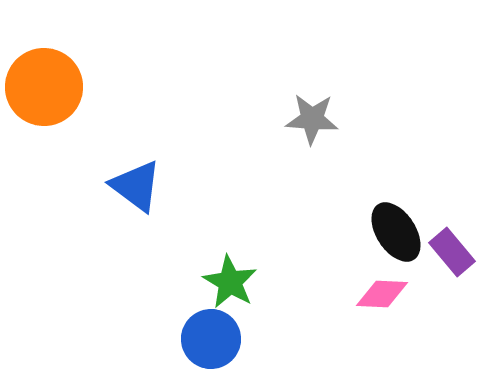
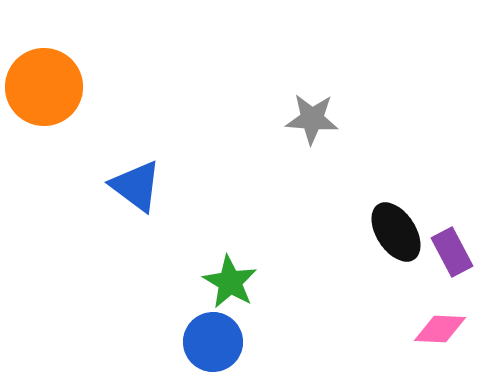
purple rectangle: rotated 12 degrees clockwise
pink diamond: moved 58 px right, 35 px down
blue circle: moved 2 px right, 3 px down
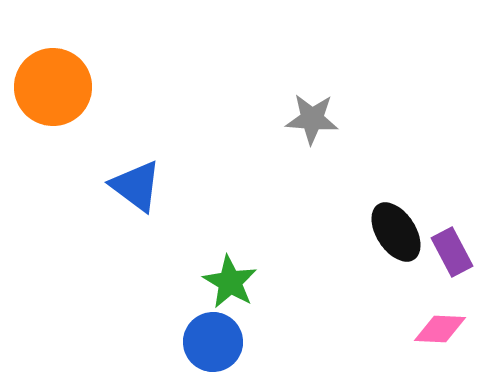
orange circle: moved 9 px right
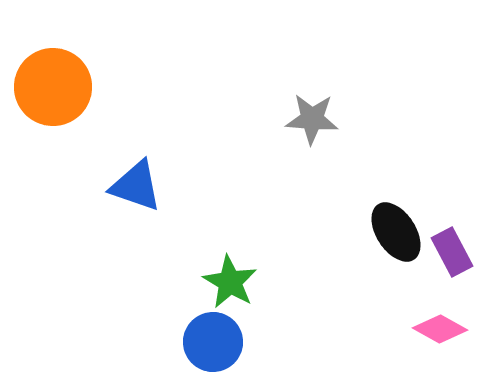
blue triangle: rotated 18 degrees counterclockwise
pink diamond: rotated 26 degrees clockwise
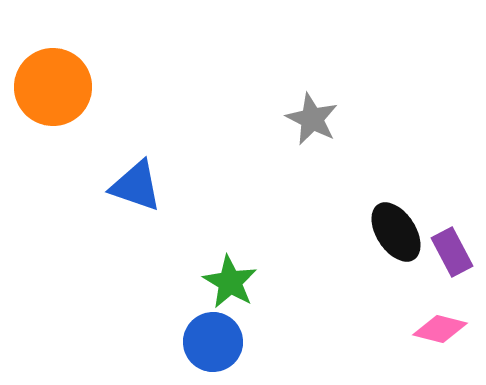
gray star: rotated 22 degrees clockwise
pink diamond: rotated 14 degrees counterclockwise
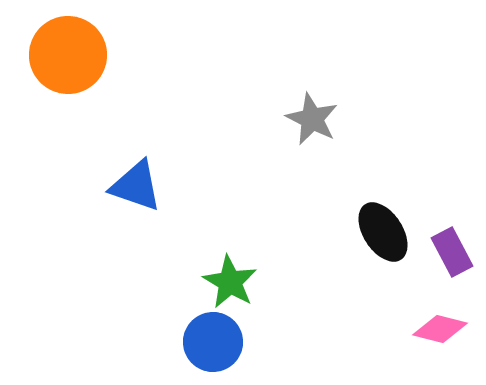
orange circle: moved 15 px right, 32 px up
black ellipse: moved 13 px left
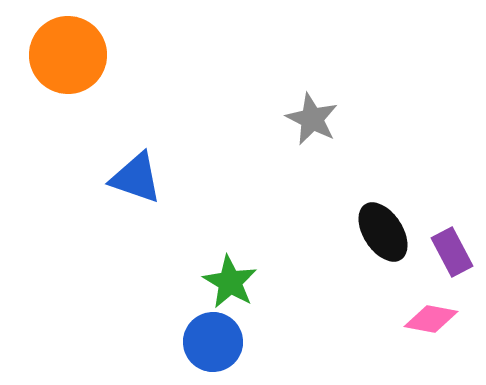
blue triangle: moved 8 px up
pink diamond: moved 9 px left, 10 px up; rotated 4 degrees counterclockwise
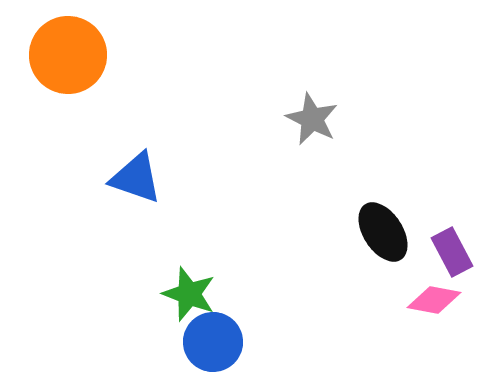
green star: moved 41 px left, 12 px down; rotated 10 degrees counterclockwise
pink diamond: moved 3 px right, 19 px up
